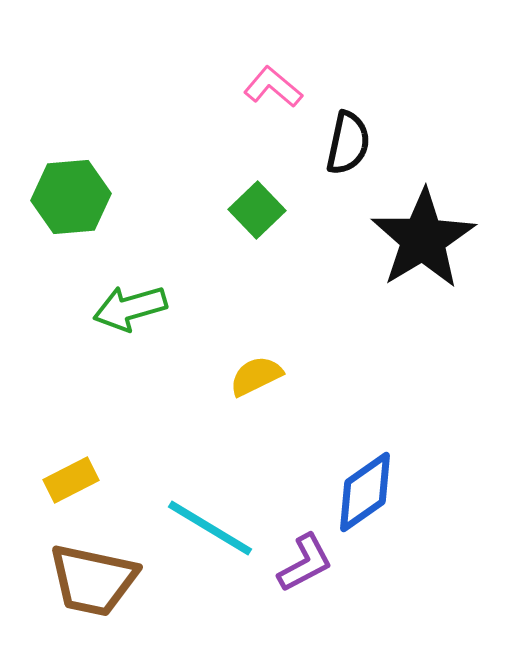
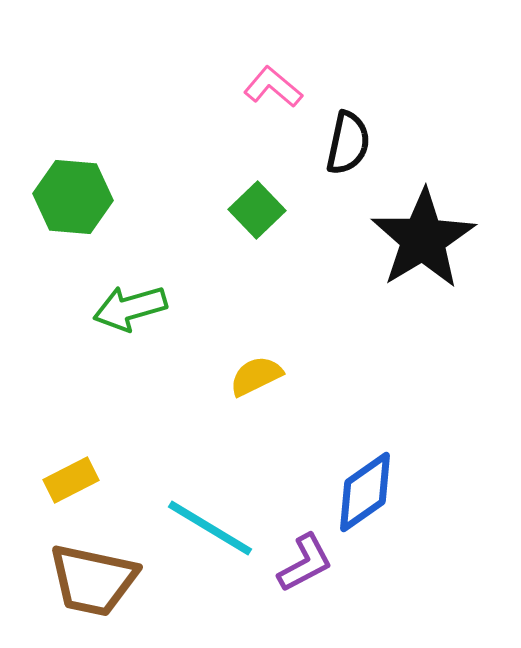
green hexagon: moved 2 px right; rotated 10 degrees clockwise
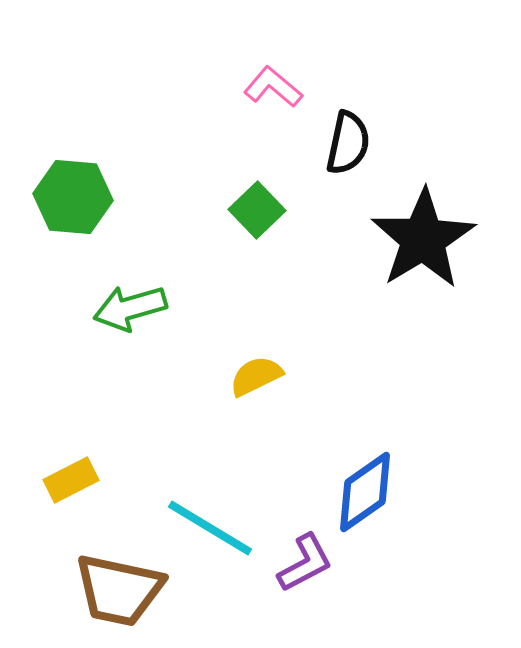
brown trapezoid: moved 26 px right, 10 px down
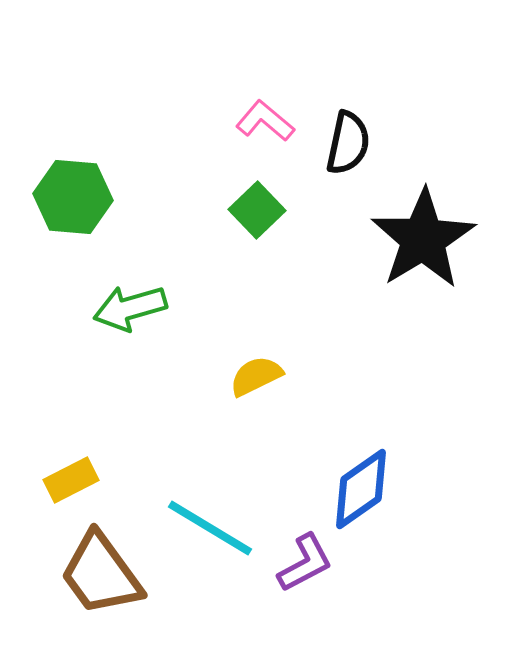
pink L-shape: moved 8 px left, 34 px down
blue diamond: moved 4 px left, 3 px up
brown trapezoid: moved 18 px left, 16 px up; rotated 42 degrees clockwise
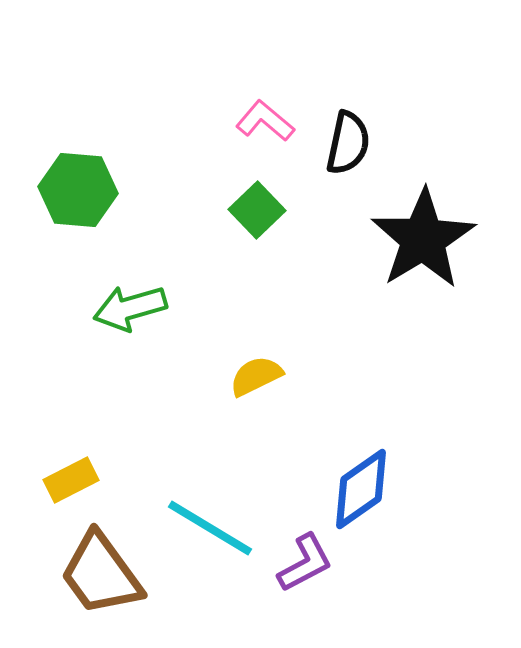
green hexagon: moved 5 px right, 7 px up
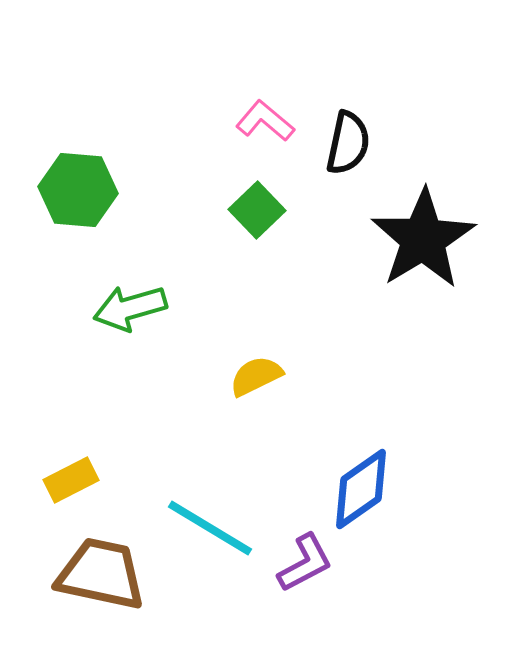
brown trapezoid: rotated 138 degrees clockwise
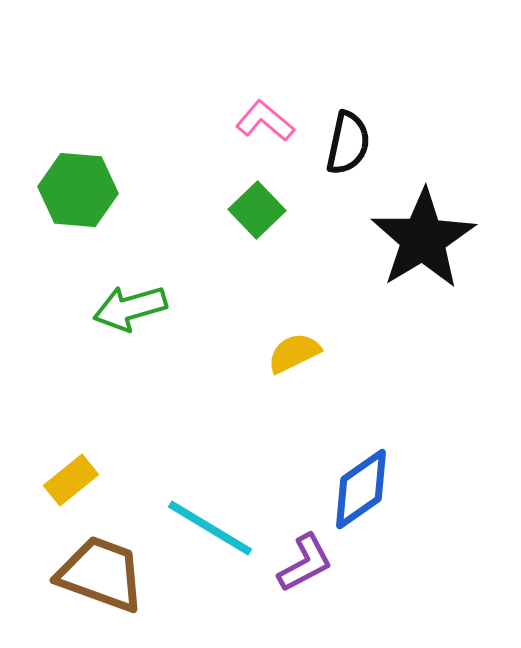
yellow semicircle: moved 38 px right, 23 px up
yellow rectangle: rotated 12 degrees counterclockwise
brown trapezoid: rotated 8 degrees clockwise
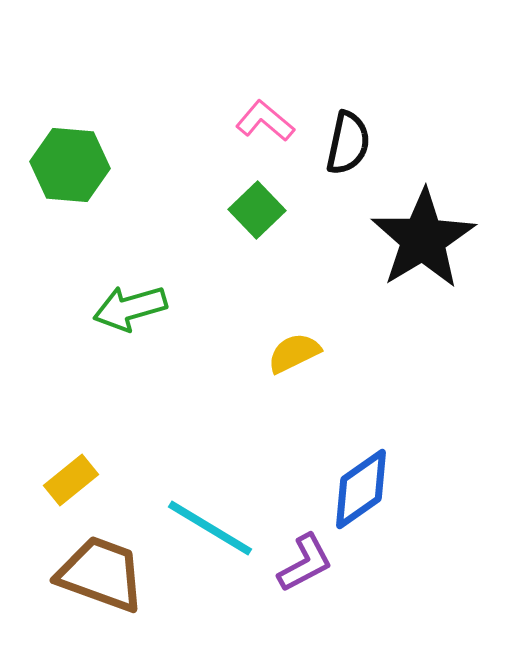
green hexagon: moved 8 px left, 25 px up
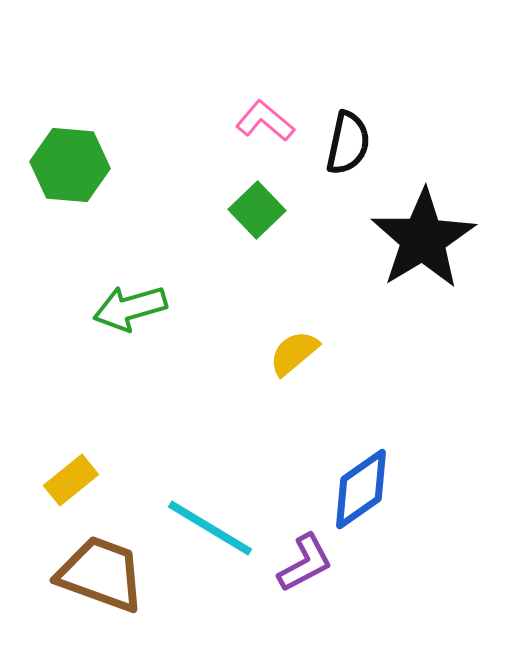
yellow semicircle: rotated 14 degrees counterclockwise
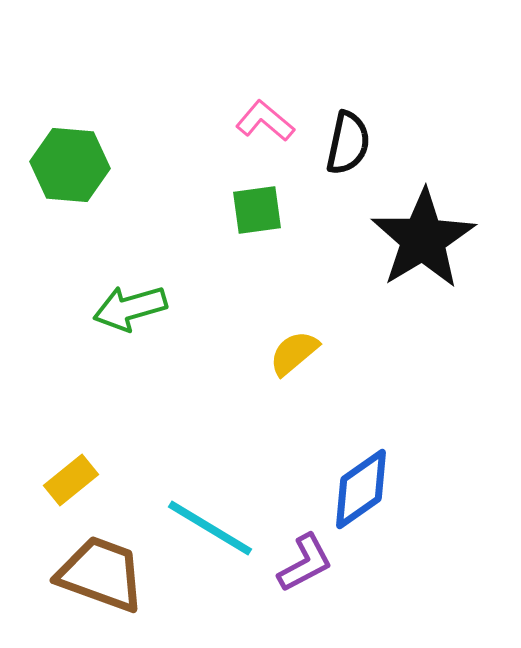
green square: rotated 36 degrees clockwise
